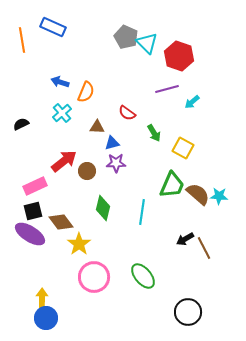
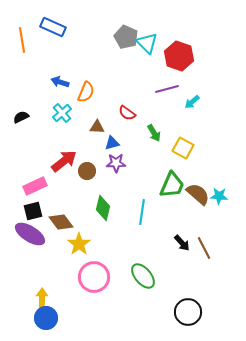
black semicircle: moved 7 px up
black arrow: moved 3 px left, 4 px down; rotated 102 degrees counterclockwise
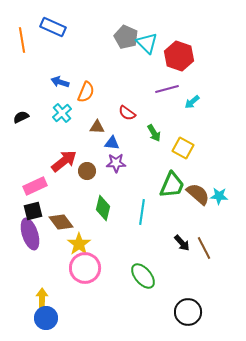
blue triangle: rotated 21 degrees clockwise
purple ellipse: rotated 40 degrees clockwise
pink circle: moved 9 px left, 9 px up
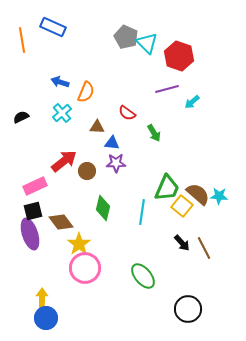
yellow square: moved 1 px left, 58 px down; rotated 10 degrees clockwise
green trapezoid: moved 5 px left, 3 px down
black circle: moved 3 px up
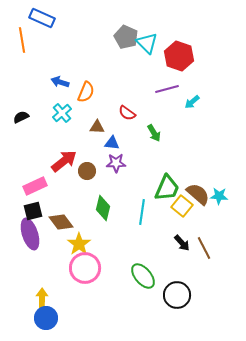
blue rectangle: moved 11 px left, 9 px up
black circle: moved 11 px left, 14 px up
